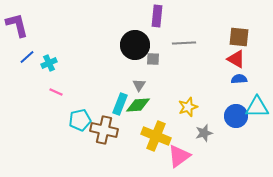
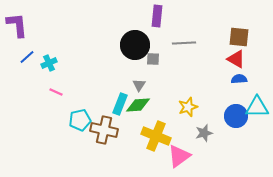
purple L-shape: rotated 8 degrees clockwise
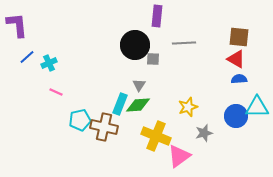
brown cross: moved 3 px up
